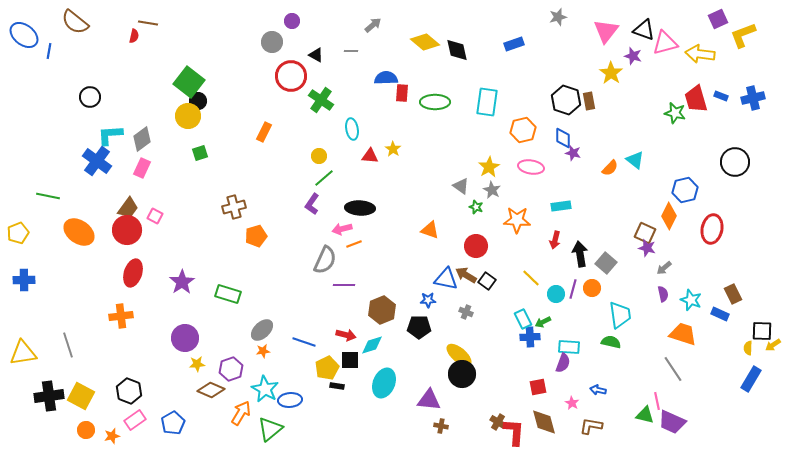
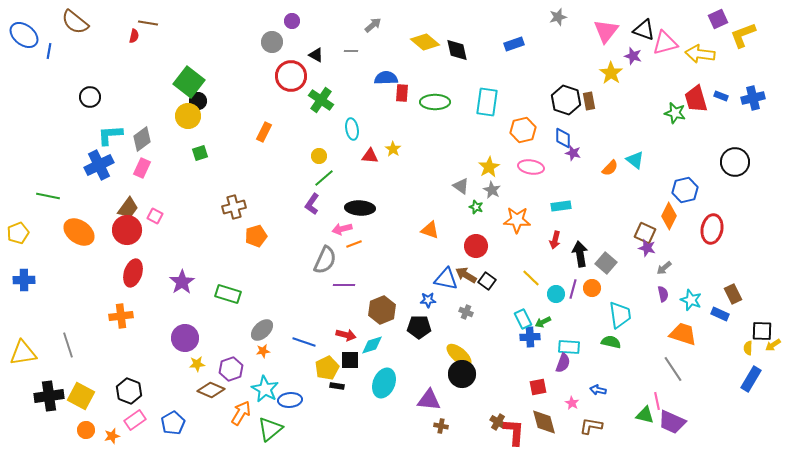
blue cross at (97, 161): moved 2 px right, 4 px down; rotated 28 degrees clockwise
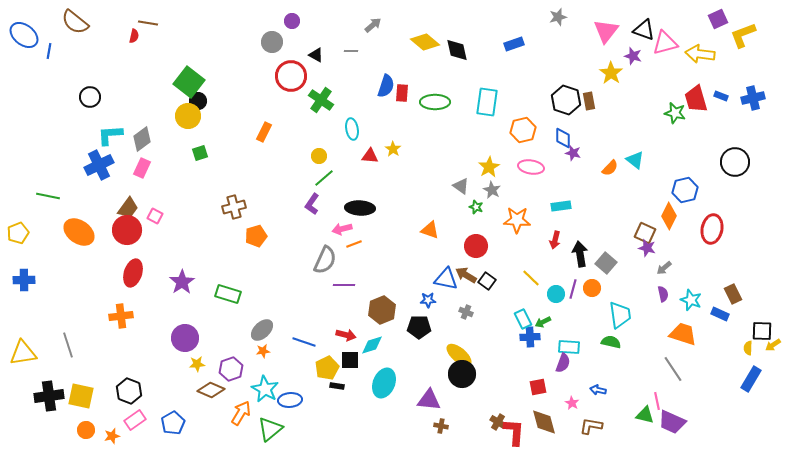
blue semicircle at (386, 78): moved 8 px down; rotated 110 degrees clockwise
yellow square at (81, 396): rotated 16 degrees counterclockwise
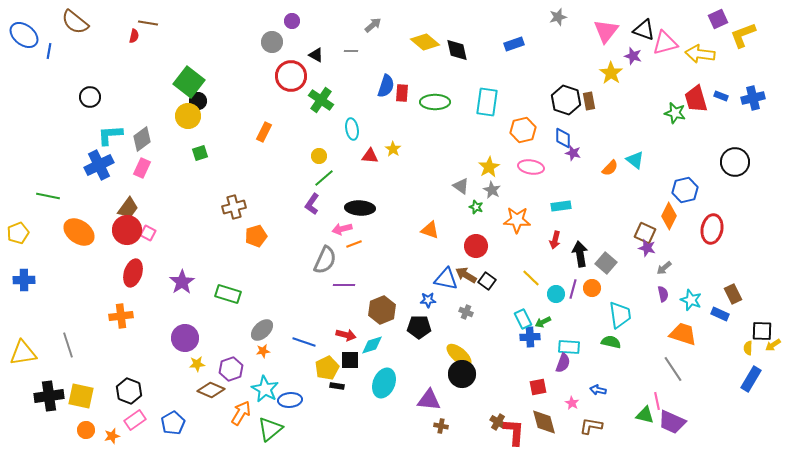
pink square at (155, 216): moved 7 px left, 17 px down
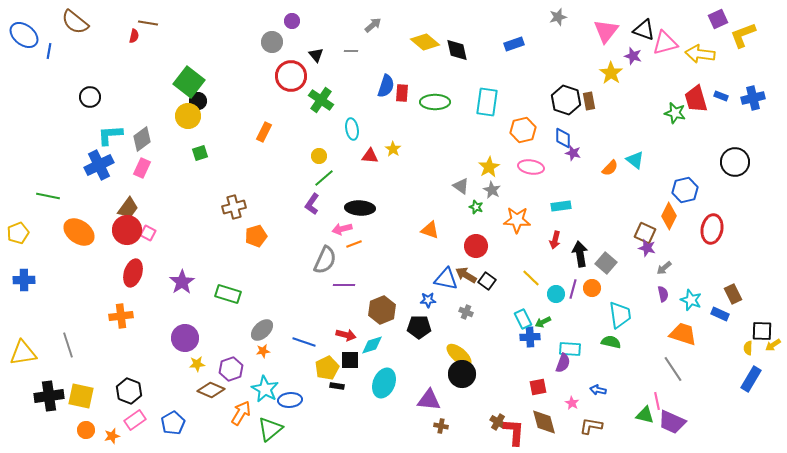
black triangle at (316, 55): rotated 21 degrees clockwise
cyan rectangle at (569, 347): moved 1 px right, 2 px down
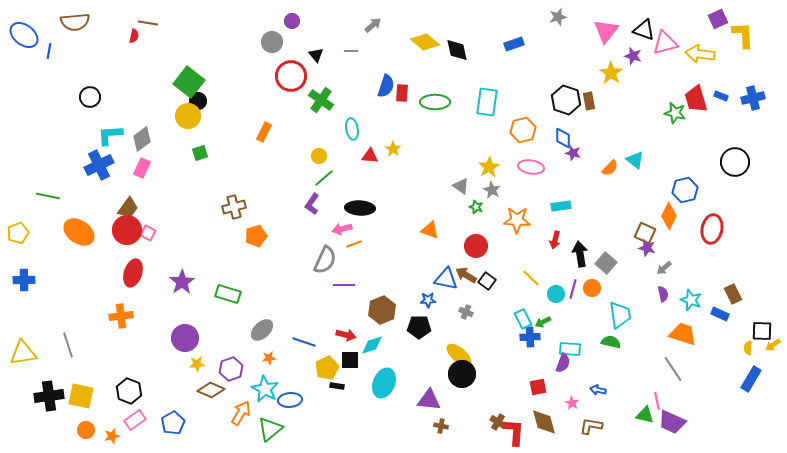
brown semicircle at (75, 22): rotated 44 degrees counterclockwise
yellow L-shape at (743, 35): rotated 108 degrees clockwise
orange star at (263, 351): moved 6 px right, 7 px down
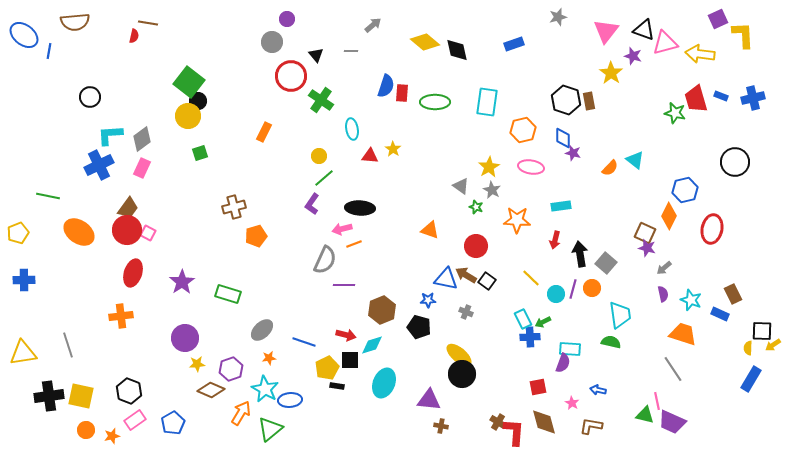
purple circle at (292, 21): moved 5 px left, 2 px up
black pentagon at (419, 327): rotated 15 degrees clockwise
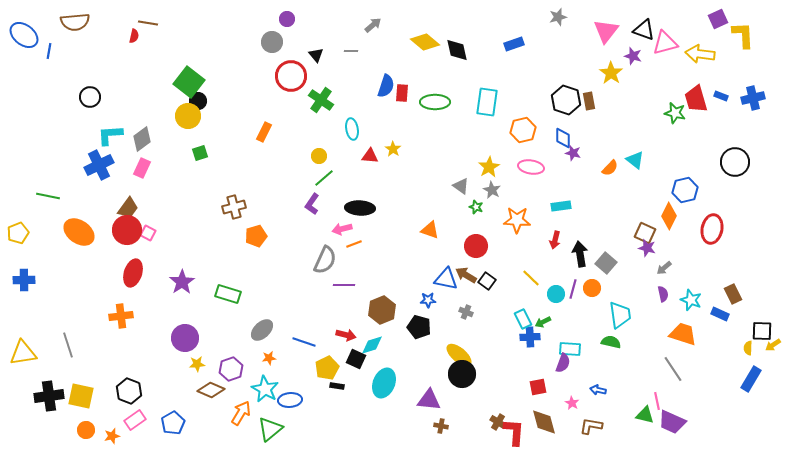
black square at (350, 360): moved 6 px right, 1 px up; rotated 24 degrees clockwise
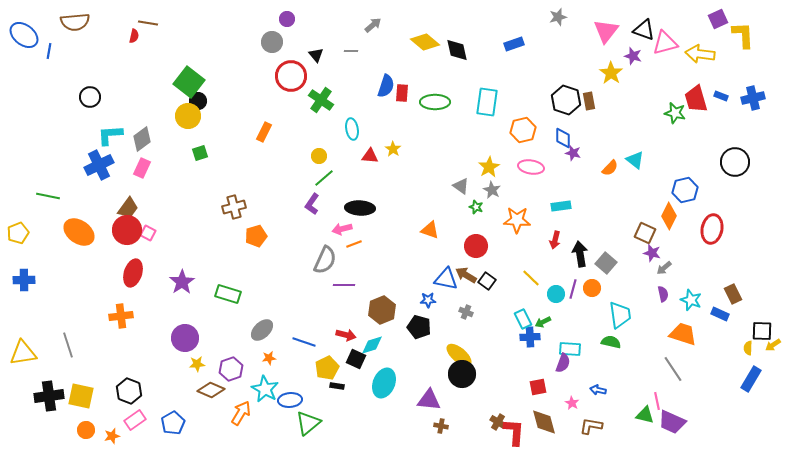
purple star at (647, 248): moved 5 px right, 5 px down
green triangle at (270, 429): moved 38 px right, 6 px up
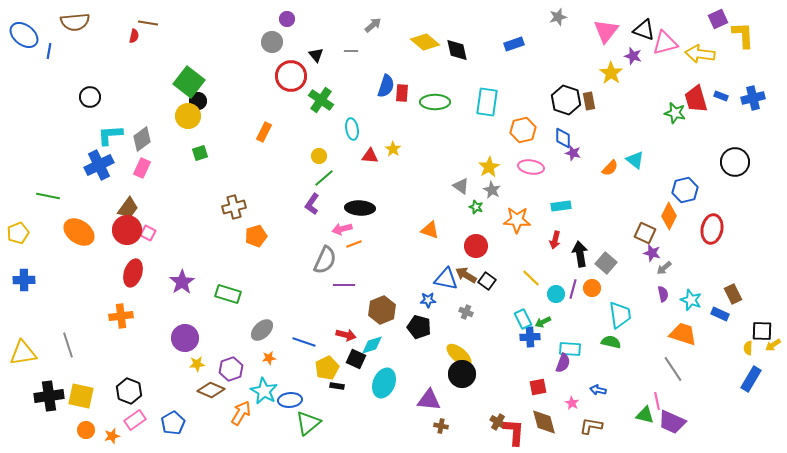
cyan star at (265, 389): moved 1 px left, 2 px down
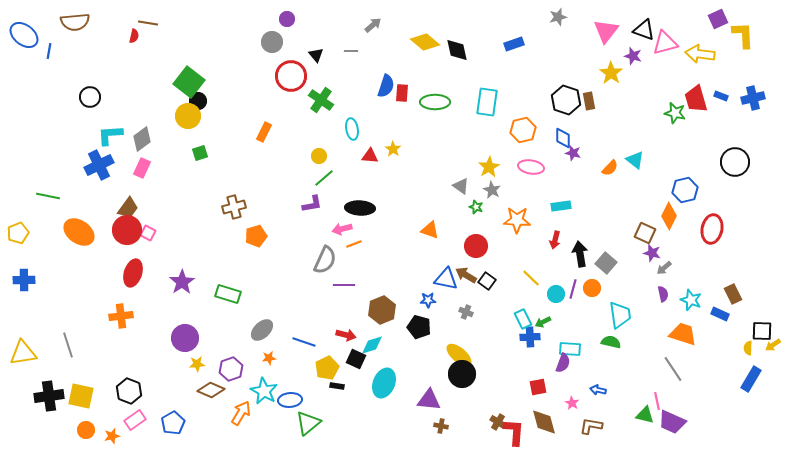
purple L-shape at (312, 204): rotated 135 degrees counterclockwise
